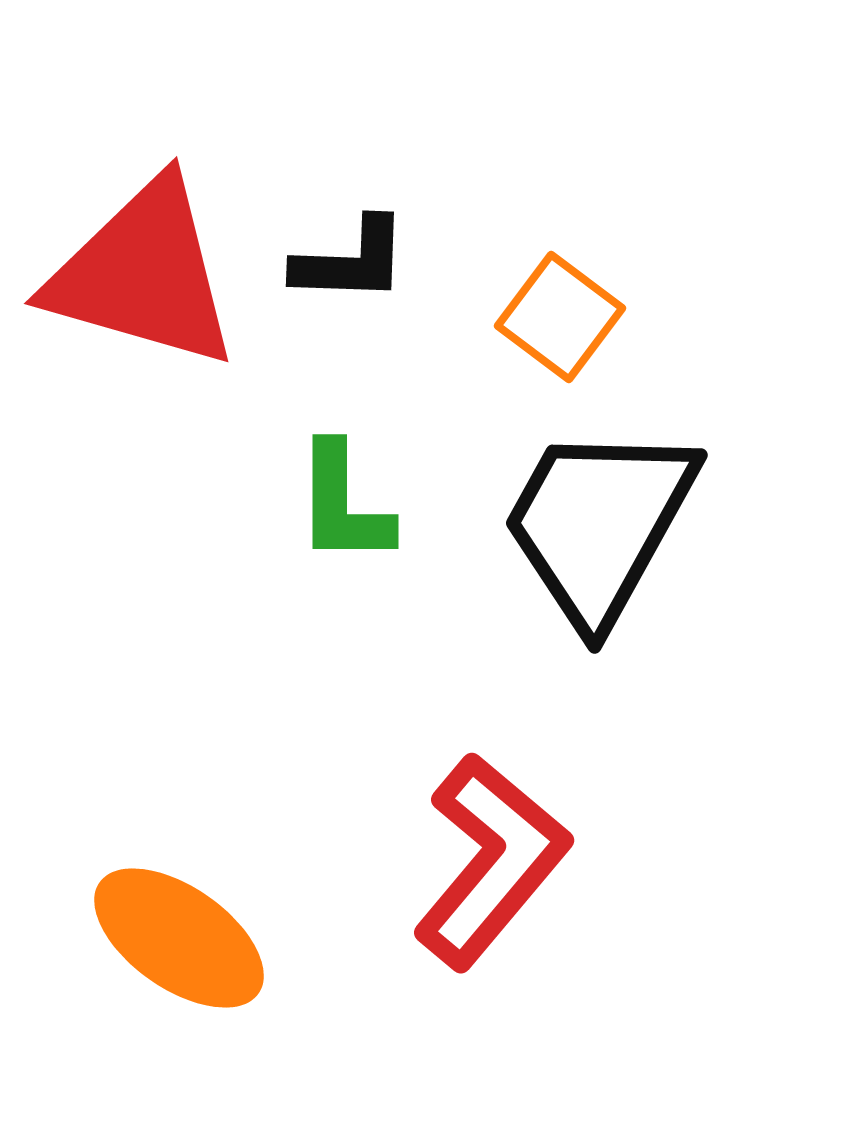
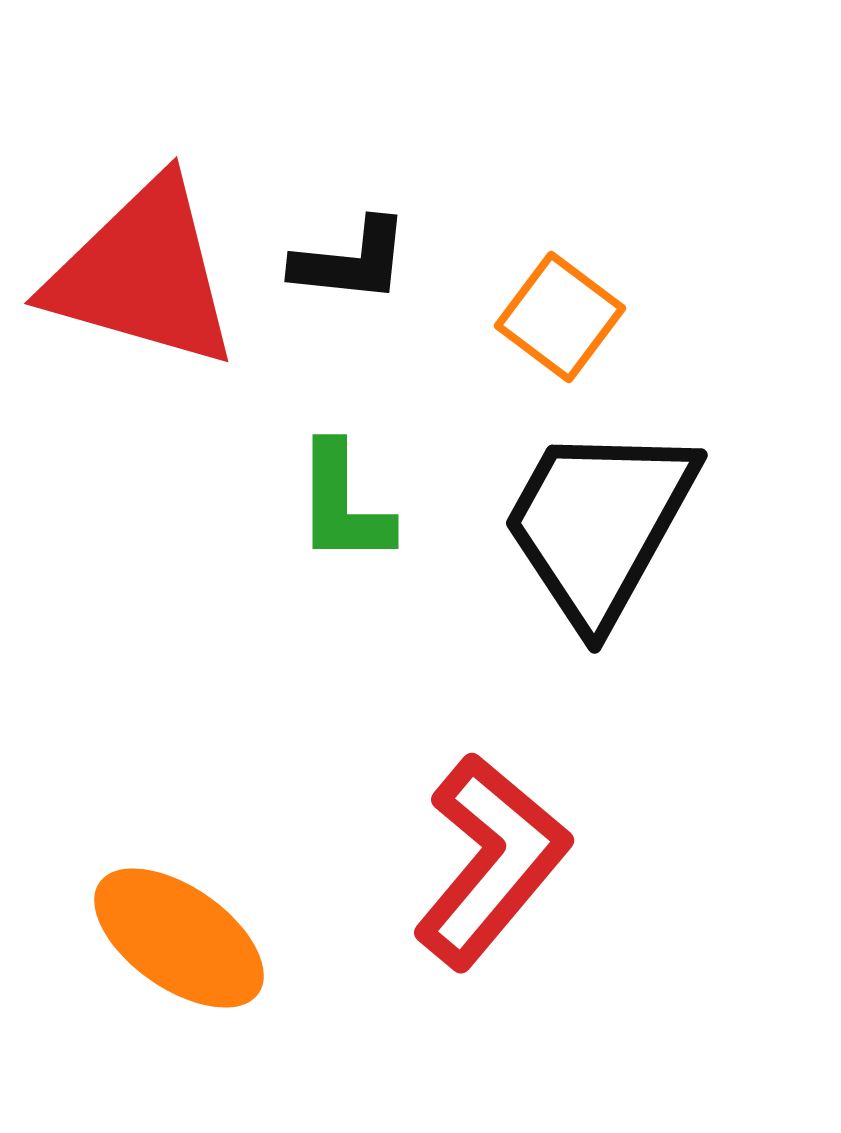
black L-shape: rotated 4 degrees clockwise
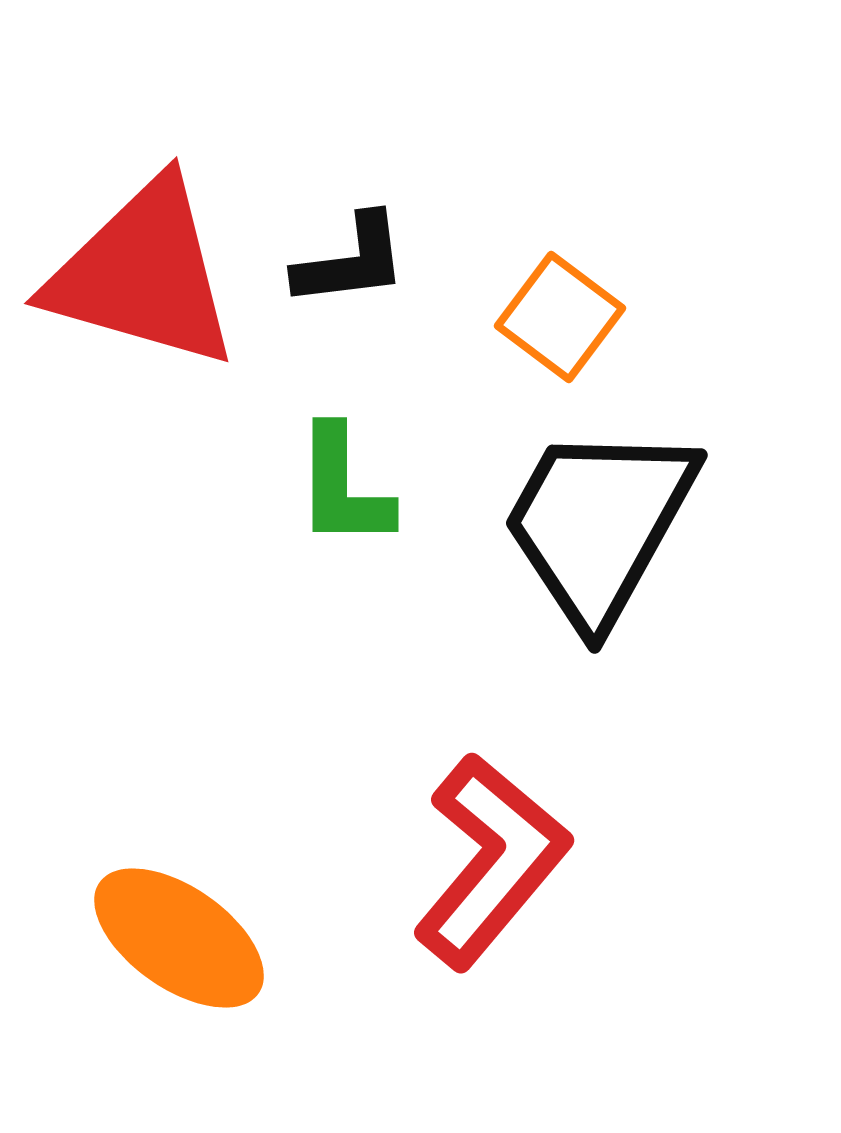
black L-shape: rotated 13 degrees counterclockwise
green L-shape: moved 17 px up
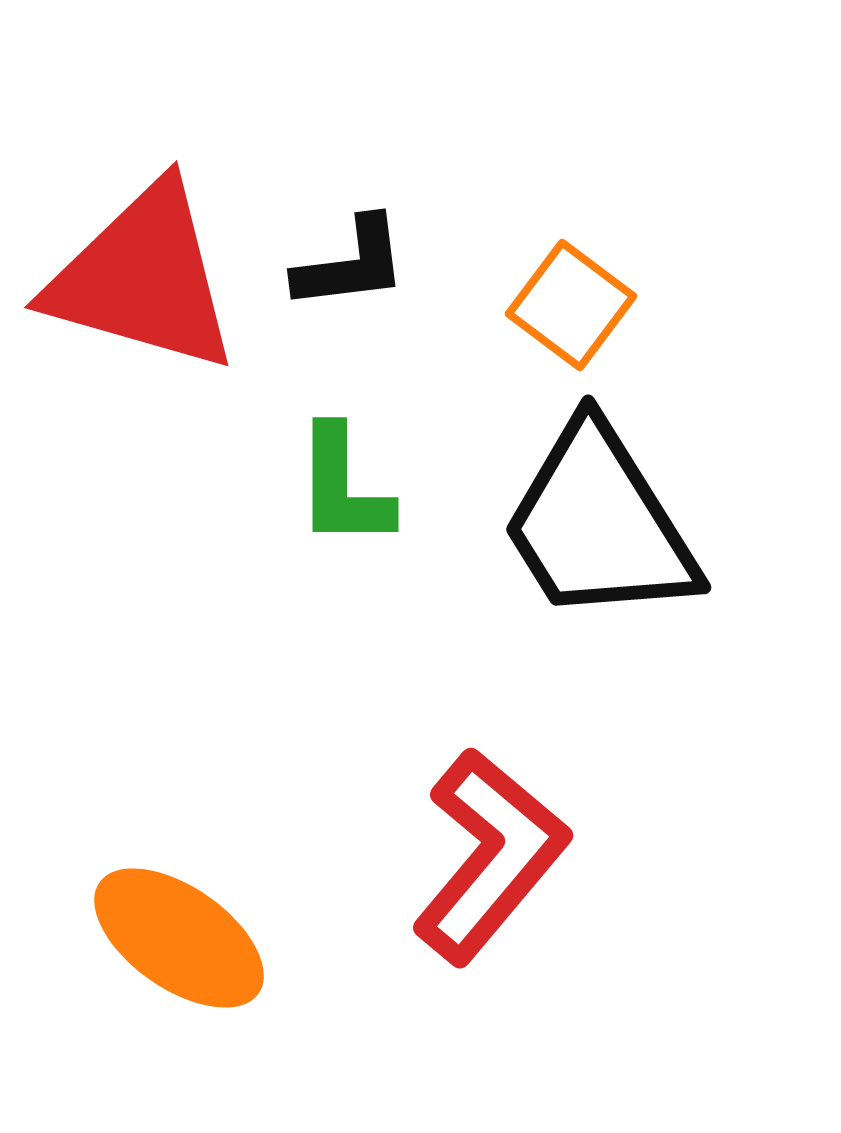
black L-shape: moved 3 px down
red triangle: moved 4 px down
orange square: moved 11 px right, 12 px up
black trapezoid: rotated 61 degrees counterclockwise
red L-shape: moved 1 px left, 5 px up
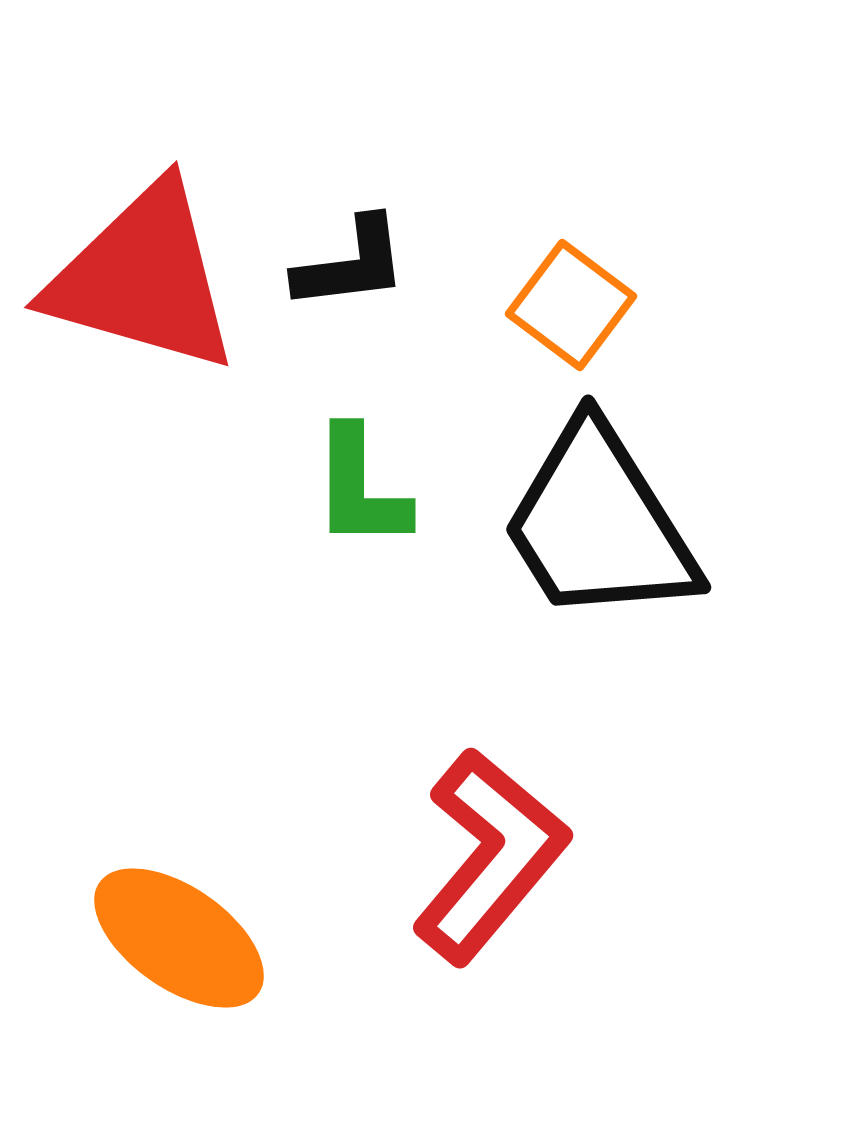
green L-shape: moved 17 px right, 1 px down
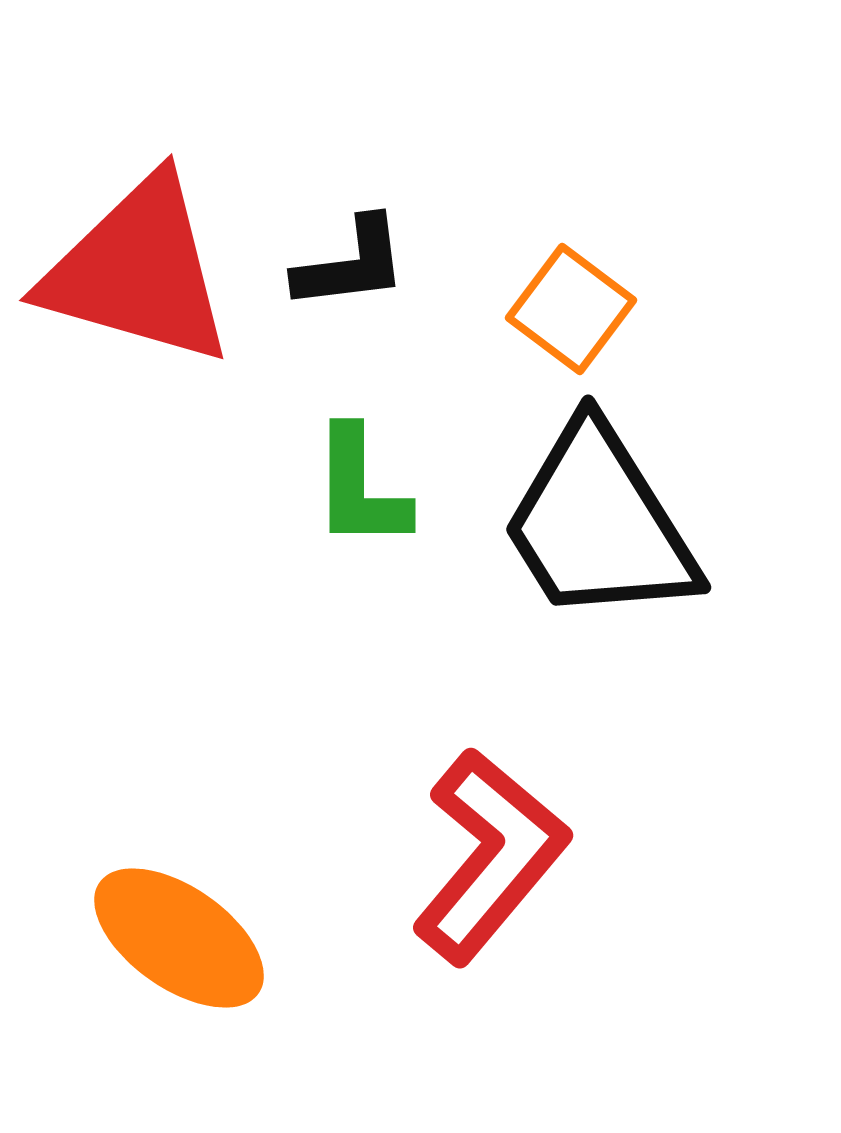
red triangle: moved 5 px left, 7 px up
orange square: moved 4 px down
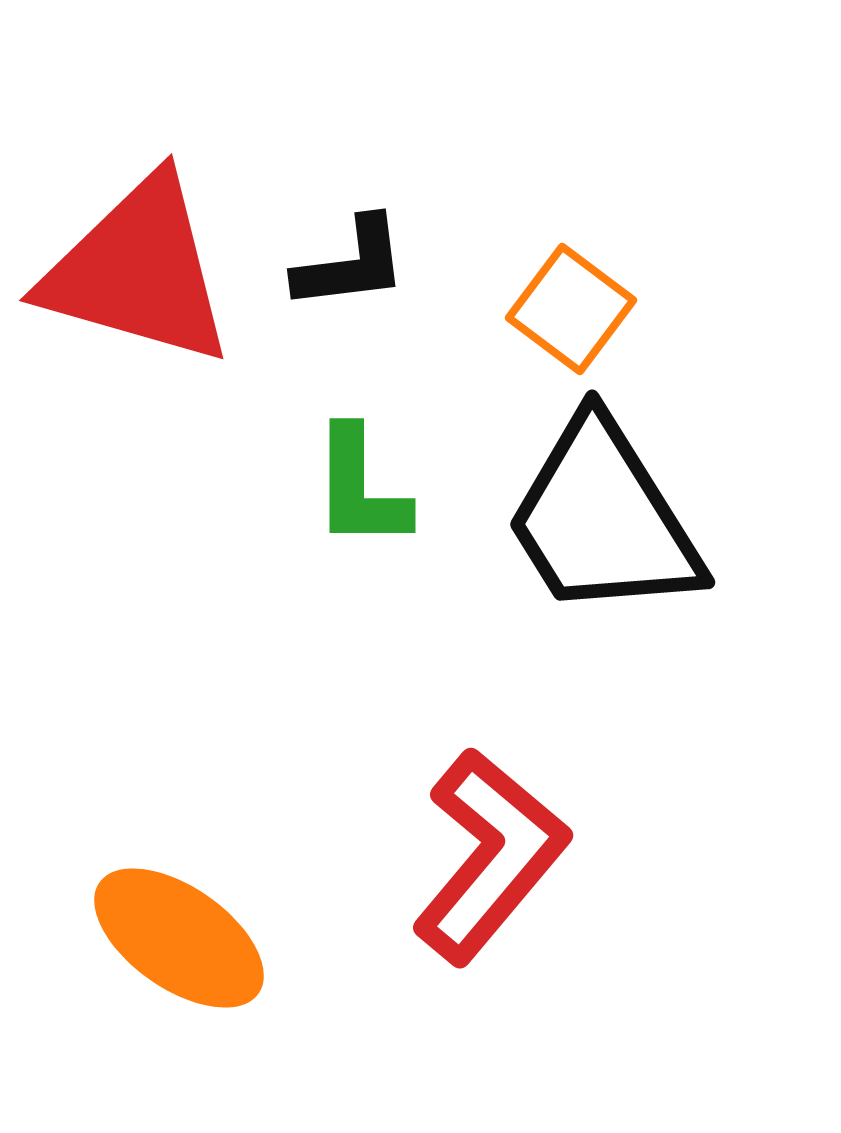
black trapezoid: moved 4 px right, 5 px up
